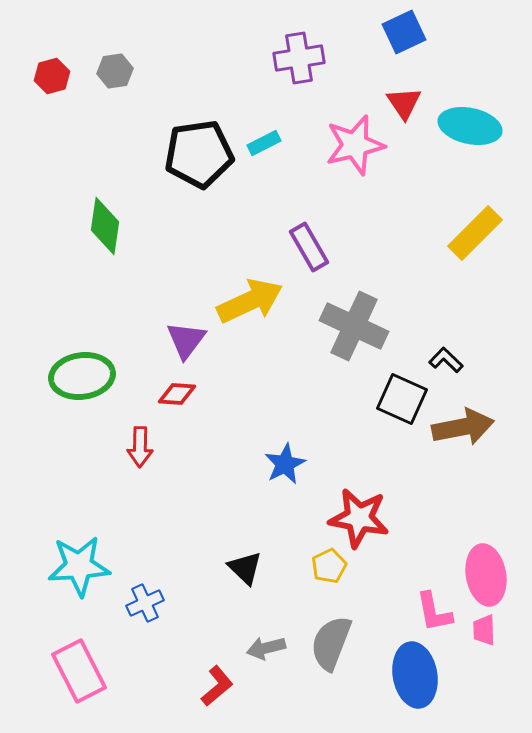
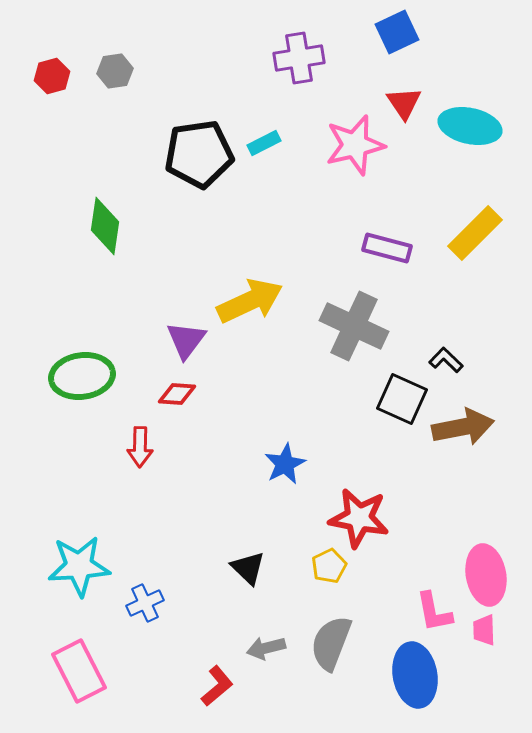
blue square: moved 7 px left
purple rectangle: moved 78 px right, 1 px down; rotated 45 degrees counterclockwise
black triangle: moved 3 px right
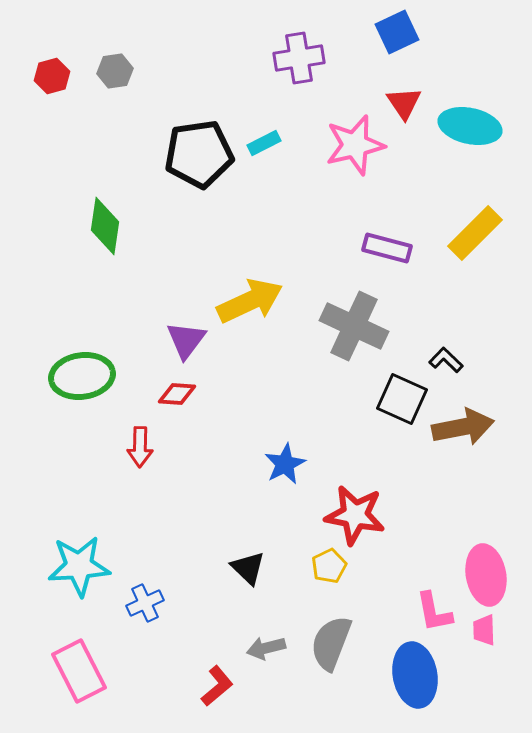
red star: moved 4 px left, 3 px up
